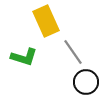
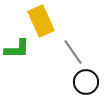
yellow rectangle: moved 5 px left
green L-shape: moved 7 px left, 8 px up; rotated 16 degrees counterclockwise
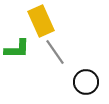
gray line: moved 18 px left
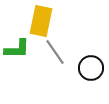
yellow rectangle: rotated 36 degrees clockwise
black circle: moved 5 px right, 14 px up
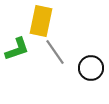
green L-shape: rotated 20 degrees counterclockwise
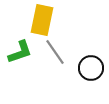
yellow rectangle: moved 1 px right, 1 px up
green L-shape: moved 3 px right, 3 px down
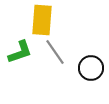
yellow rectangle: rotated 8 degrees counterclockwise
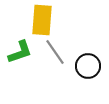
black circle: moved 3 px left, 2 px up
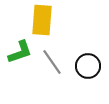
gray line: moved 3 px left, 10 px down
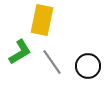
yellow rectangle: rotated 8 degrees clockwise
green L-shape: rotated 12 degrees counterclockwise
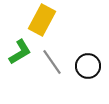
yellow rectangle: rotated 16 degrees clockwise
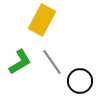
green L-shape: moved 10 px down
black circle: moved 8 px left, 15 px down
